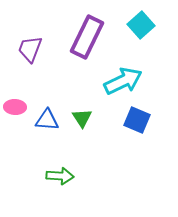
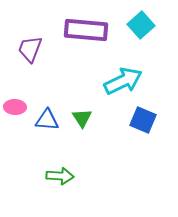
purple rectangle: moved 1 px left, 7 px up; rotated 69 degrees clockwise
blue square: moved 6 px right
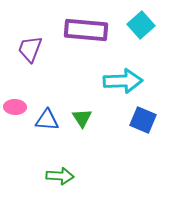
cyan arrow: rotated 24 degrees clockwise
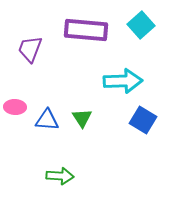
blue square: rotated 8 degrees clockwise
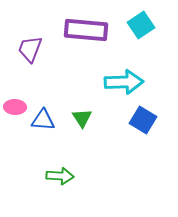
cyan square: rotated 8 degrees clockwise
cyan arrow: moved 1 px right, 1 px down
blue triangle: moved 4 px left
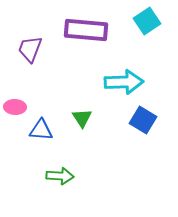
cyan square: moved 6 px right, 4 px up
blue triangle: moved 2 px left, 10 px down
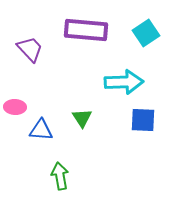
cyan square: moved 1 px left, 12 px down
purple trapezoid: rotated 116 degrees clockwise
blue square: rotated 28 degrees counterclockwise
green arrow: rotated 104 degrees counterclockwise
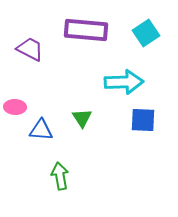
purple trapezoid: rotated 20 degrees counterclockwise
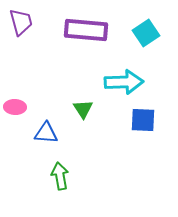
purple trapezoid: moved 9 px left, 27 px up; rotated 48 degrees clockwise
green triangle: moved 1 px right, 9 px up
blue triangle: moved 5 px right, 3 px down
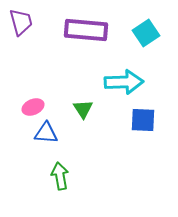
pink ellipse: moved 18 px right; rotated 25 degrees counterclockwise
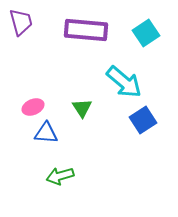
cyan arrow: rotated 42 degrees clockwise
green triangle: moved 1 px left, 1 px up
blue square: rotated 36 degrees counterclockwise
green arrow: rotated 96 degrees counterclockwise
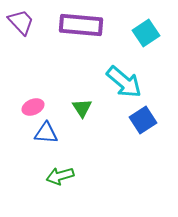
purple trapezoid: rotated 28 degrees counterclockwise
purple rectangle: moved 5 px left, 5 px up
